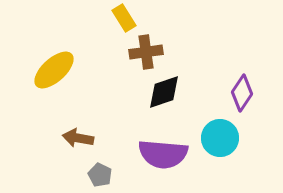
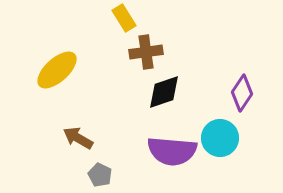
yellow ellipse: moved 3 px right
brown arrow: rotated 20 degrees clockwise
purple semicircle: moved 9 px right, 3 px up
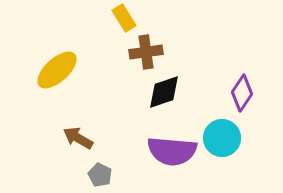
cyan circle: moved 2 px right
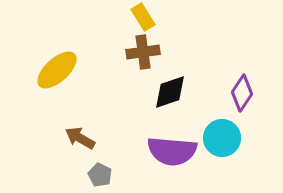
yellow rectangle: moved 19 px right, 1 px up
brown cross: moved 3 px left
black diamond: moved 6 px right
brown arrow: moved 2 px right
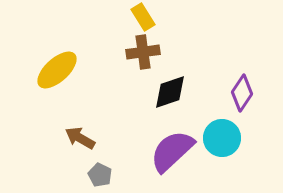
purple semicircle: rotated 132 degrees clockwise
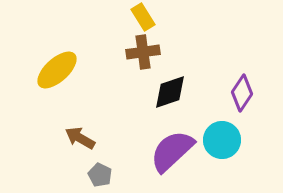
cyan circle: moved 2 px down
